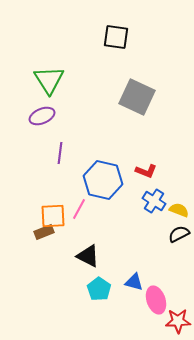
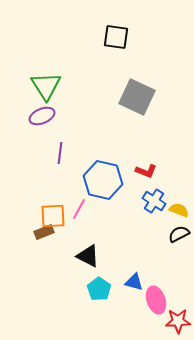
green triangle: moved 3 px left, 6 px down
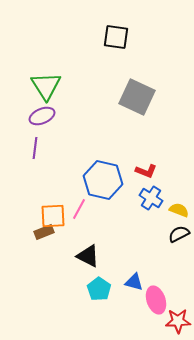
purple line: moved 25 px left, 5 px up
blue cross: moved 3 px left, 3 px up
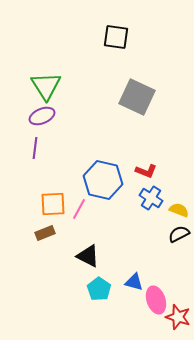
orange square: moved 12 px up
brown rectangle: moved 1 px right, 1 px down
red star: moved 4 px up; rotated 20 degrees clockwise
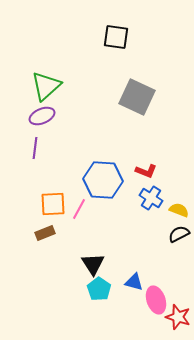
green triangle: rotated 20 degrees clockwise
blue hexagon: rotated 9 degrees counterclockwise
black triangle: moved 5 px right, 8 px down; rotated 30 degrees clockwise
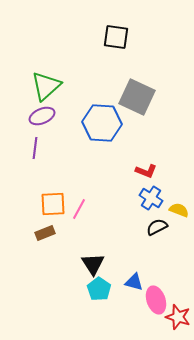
blue hexagon: moved 1 px left, 57 px up
black semicircle: moved 22 px left, 7 px up
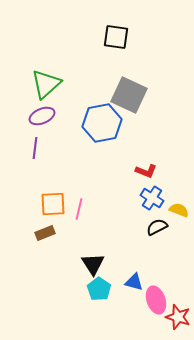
green triangle: moved 2 px up
gray square: moved 8 px left, 2 px up
blue hexagon: rotated 15 degrees counterclockwise
blue cross: moved 1 px right
pink line: rotated 15 degrees counterclockwise
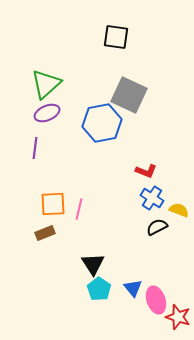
purple ellipse: moved 5 px right, 3 px up
blue triangle: moved 1 px left, 6 px down; rotated 36 degrees clockwise
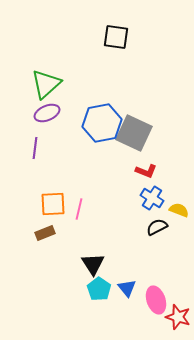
gray square: moved 5 px right, 38 px down
blue triangle: moved 6 px left
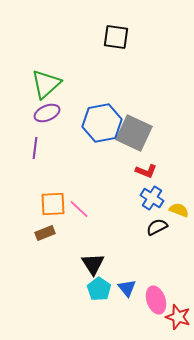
pink line: rotated 60 degrees counterclockwise
